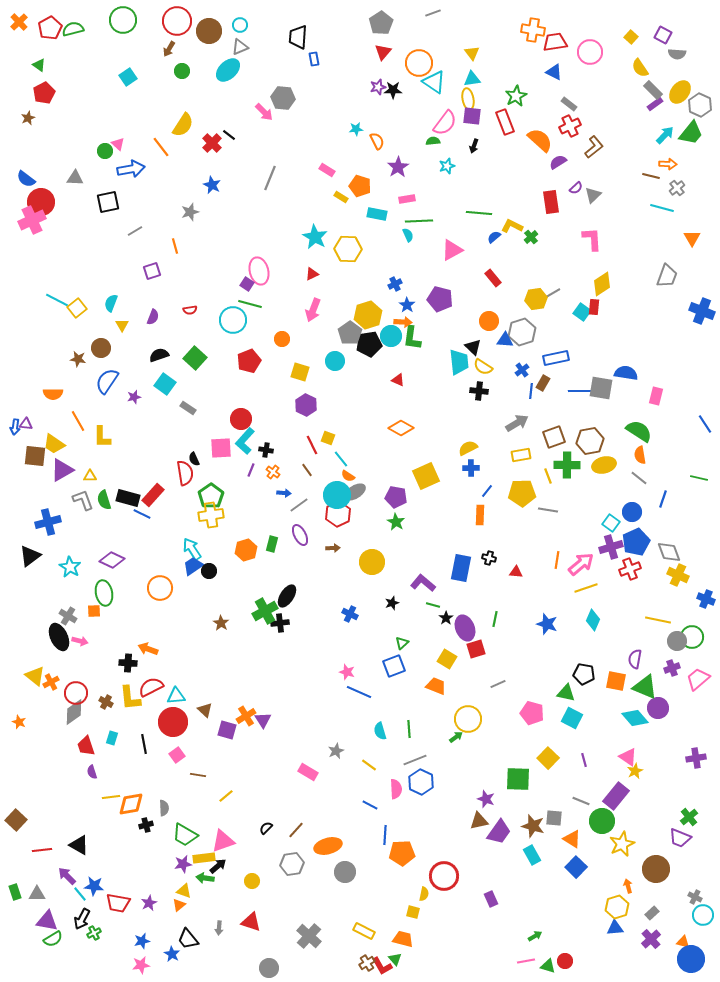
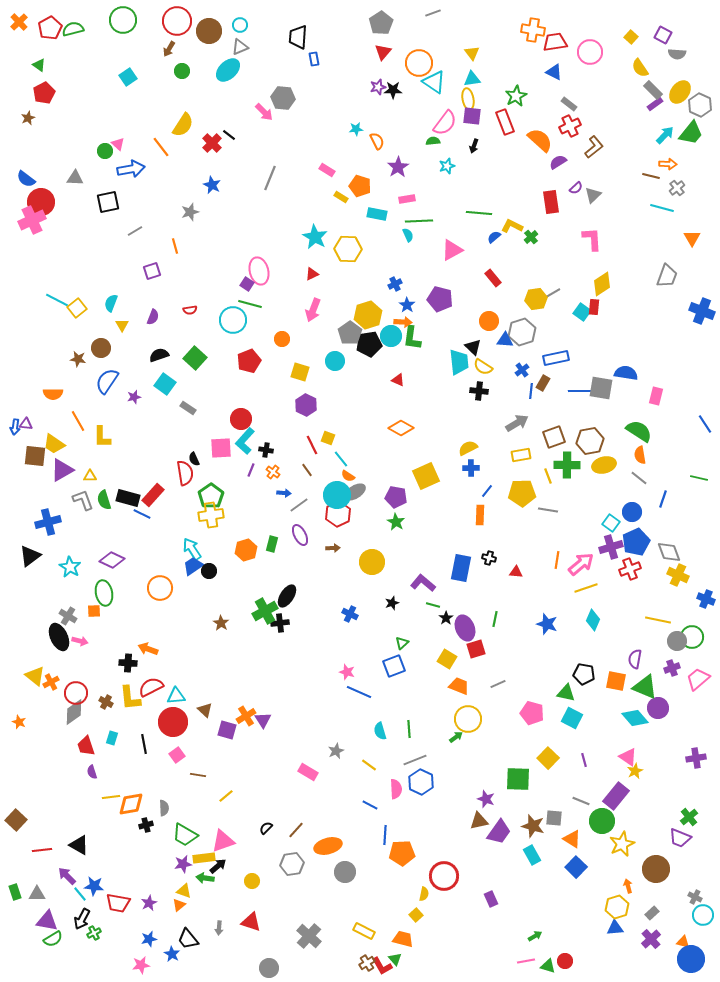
orange trapezoid at (436, 686): moved 23 px right
yellow square at (413, 912): moved 3 px right, 3 px down; rotated 32 degrees clockwise
blue star at (142, 941): moved 7 px right, 2 px up
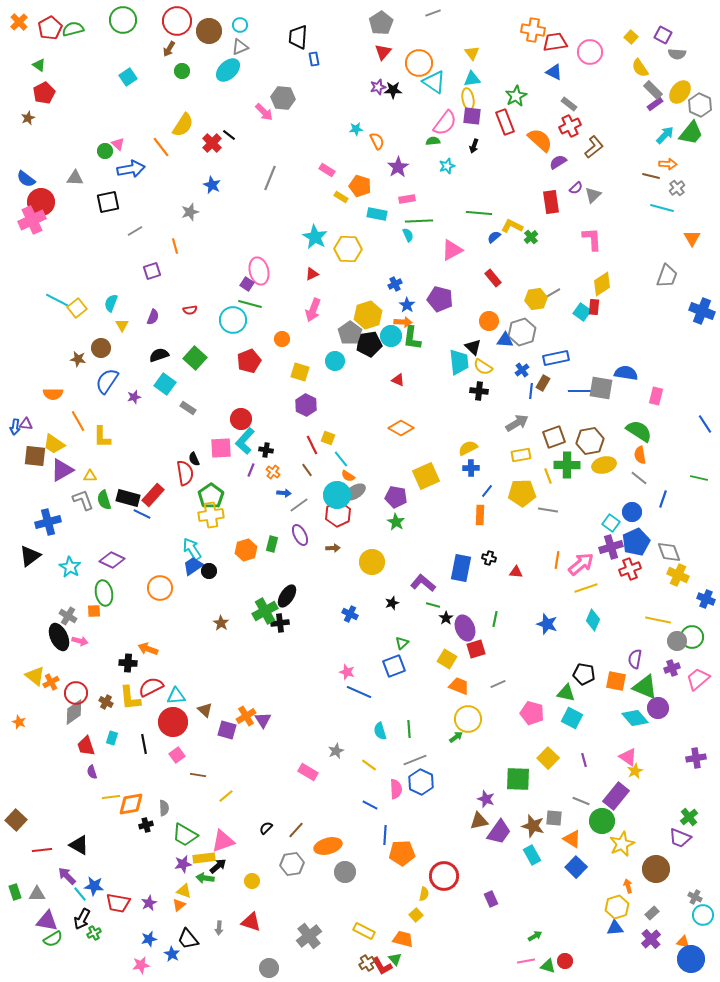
gray cross at (309, 936): rotated 10 degrees clockwise
